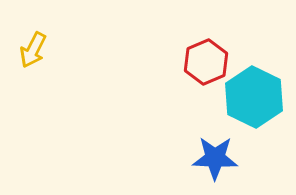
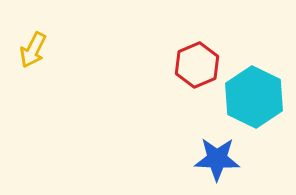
red hexagon: moved 9 px left, 3 px down
blue star: moved 2 px right, 1 px down
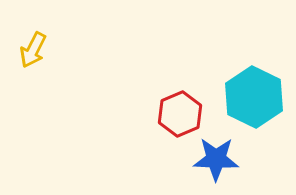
red hexagon: moved 17 px left, 49 px down
blue star: moved 1 px left
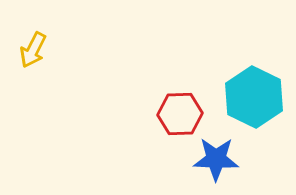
red hexagon: rotated 21 degrees clockwise
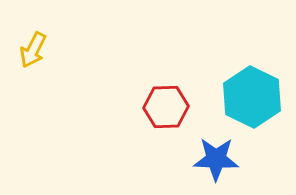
cyan hexagon: moved 2 px left
red hexagon: moved 14 px left, 7 px up
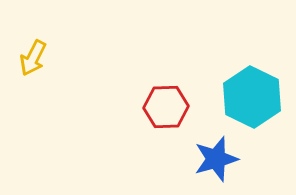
yellow arrow: moved 8 px down
blue star: rotated 18 degrees counterclockwise
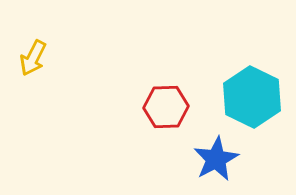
blue star: rotated 12 degrees counterclockwise
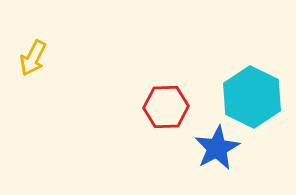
blue star: moved 1 px right, 11 px up
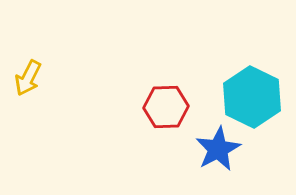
yellow arrow: moved 5 px left, 20 px down
blue star: moved 1 px right, 1 px down
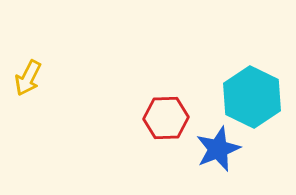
red hexagon: moved 11 px down
blue star: rotated 6 degrees clockwise
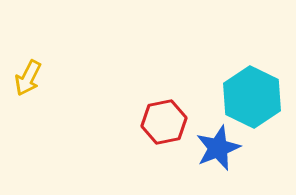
red hexagon: moved 2 px left, 4 px down; rotated 9 degrees counterclockwise
blue star: moved 1 px up
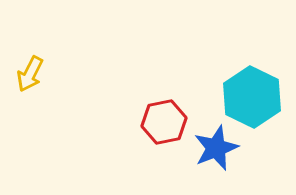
yellow arrow: moved 2 px right, 4 px up
blue star: moved 2 px left
